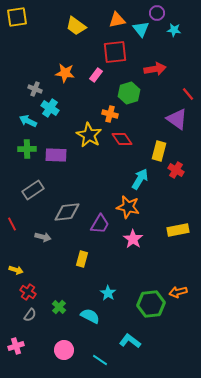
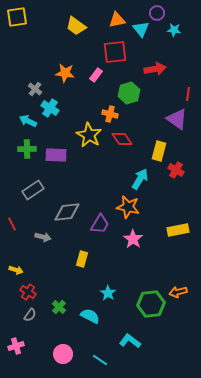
gray cross at (35, 89): rotated 16 degrees clockwise
red line at (188, 94): rotated 48 degrees clockwise
pink circle at (64, 350): moved 1 px left, 4 px down
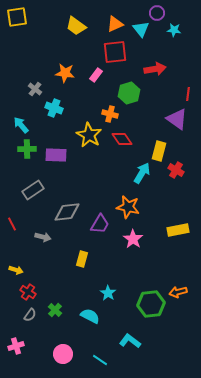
orange triangle at (117, 20): moved 2 px left, 4 px down; rotated 12 degrees counterclockwise
cyan cross at (50, 108): moved 4 px right; rotated 12 degrees counterclockwise
cyan arrow at (28, 121): moved 7 px left, 4 px down; rotated 24 degrees clockwise
cyan arrow at (140, 179): moved 2 px right, 6 px up
green cross at (59, 307): moved 4 px left, 3 px down
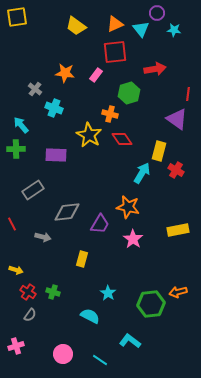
green cross at (27, 149): moved 11 px left
green cross at (55, 310): moved 2 px left, 18 px up; rotated 24 degrees counterclockwise
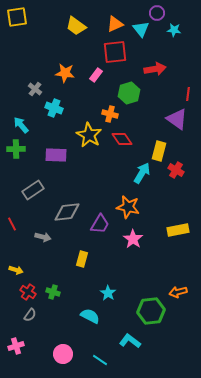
green hexagon at (151, 304): moved 7 px down
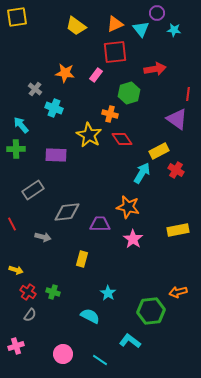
yellow rectangle at (159, 151): rotated 48 degrees clockwise
purple trapezoid at (100, 224): rotated 120 degrees counterclockwise
